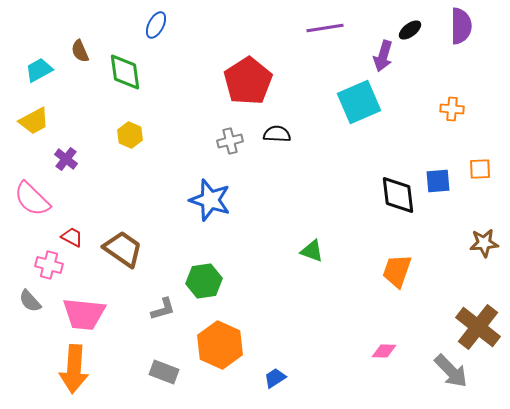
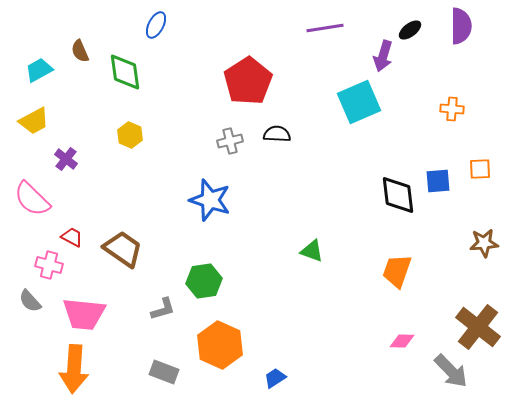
pink diamond: moved 18 px right, 10 px up
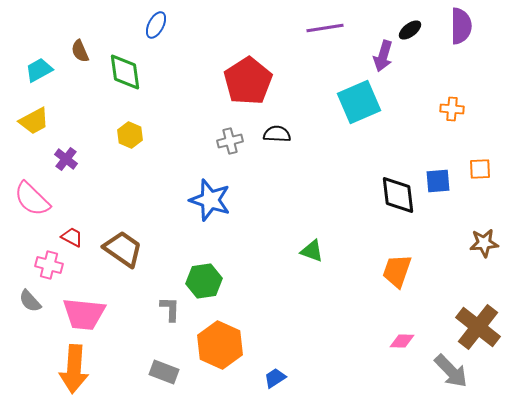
gray L-shape: moved 7 px right; rotated 72 degrees counterclockwise
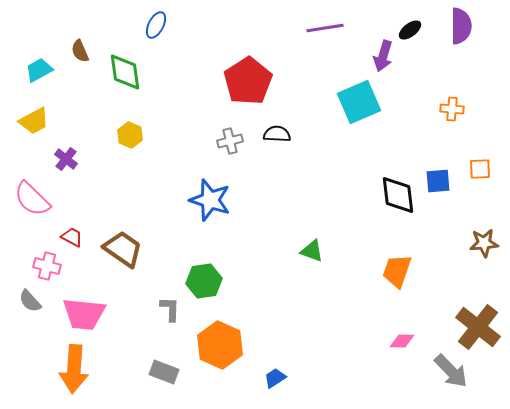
pink cross: moved 2 px left, 1 px down
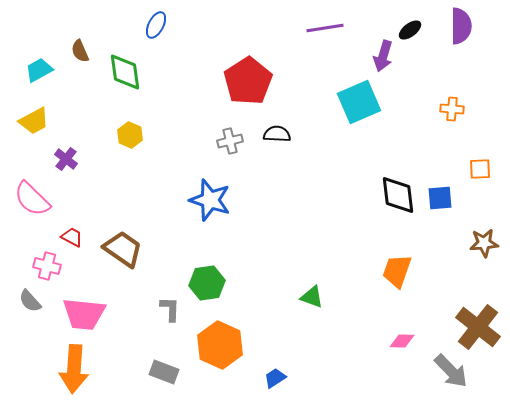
blue square: moved 2 px right, 17 px down
green triangle: moved 46 px down
green hexagon: moved 3 px right, 2 px down
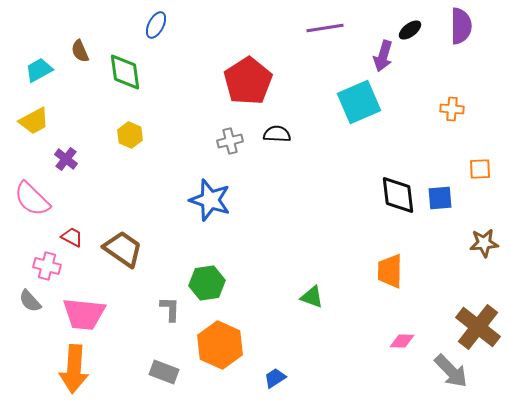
orange trapezoid: moved 7 px left; rotated 18 degrees counterclockwise
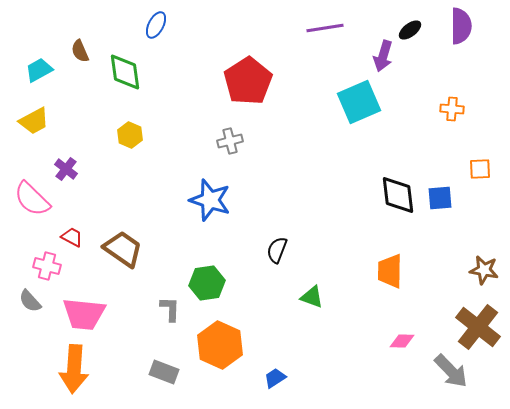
black semicircle: moved 116 px down; rotated 72 degrees counterclockwise
purple cross: moved 10 px down
brown star: moved 27 px down; rotated 16 degrees clockwise
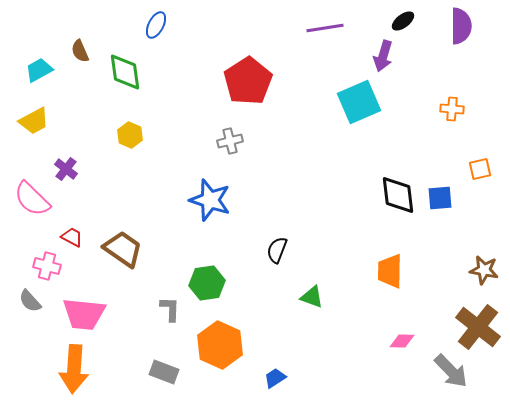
black ellipse: moved 7 px left, 9 px up
orange square: rotated 10 degrees counterclockwise
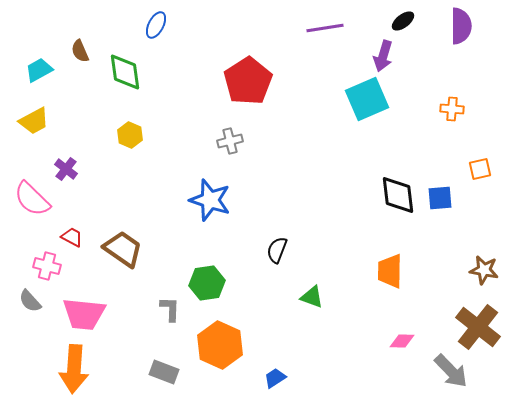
cyan square: moved 8 px right, 3 px up
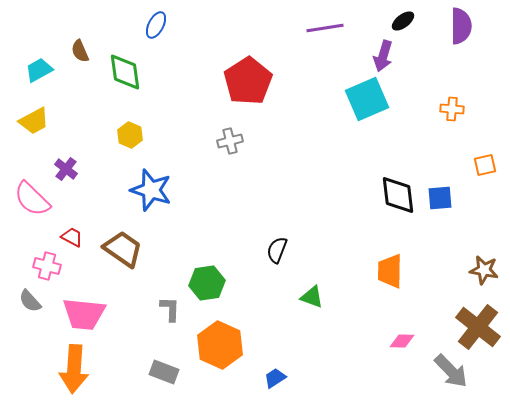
orange square: moved 5 px right, 4 px up
blue star: moved 59 px left, 10 px up
